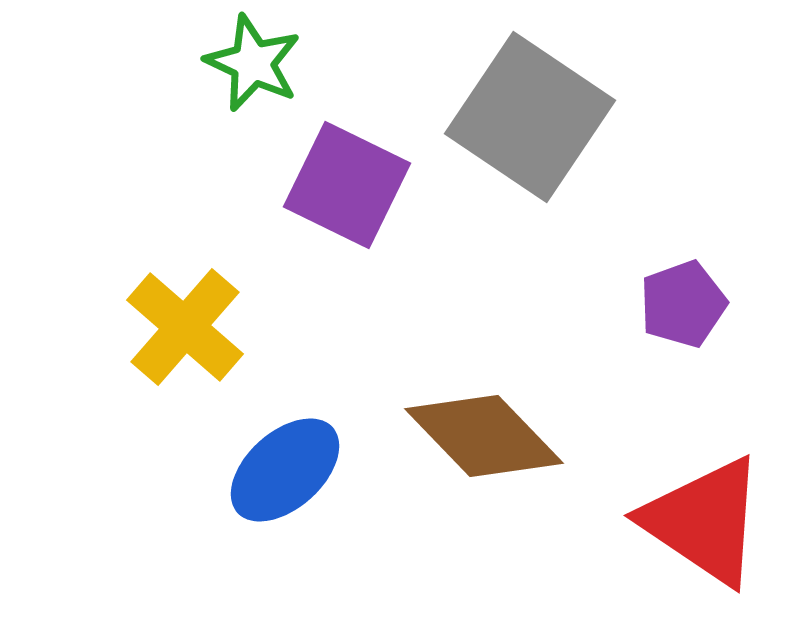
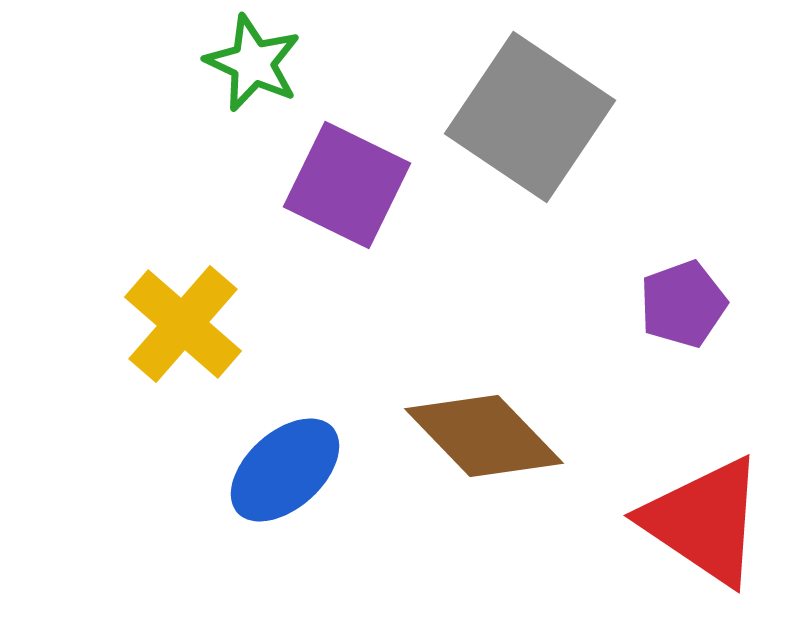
yellow cross: moved 2 px left, 3 px up
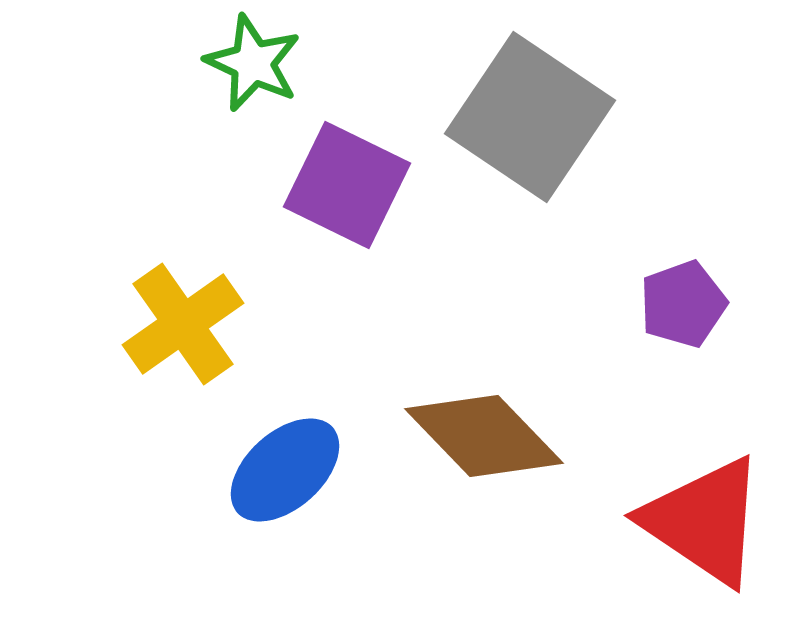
yellow cross: rotated 14 degrees clockwise
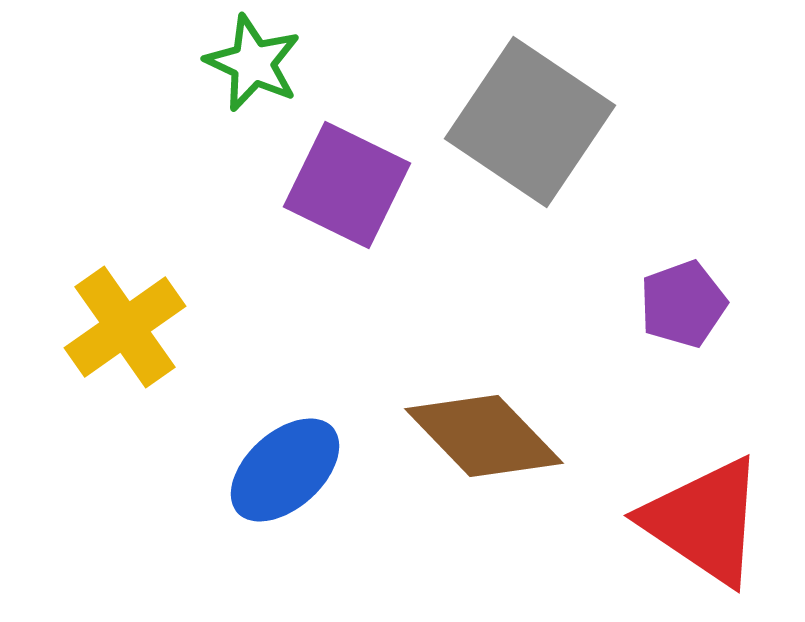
gray square: moved 5 px down
yellow cross: moved 58 px left, 3 px down
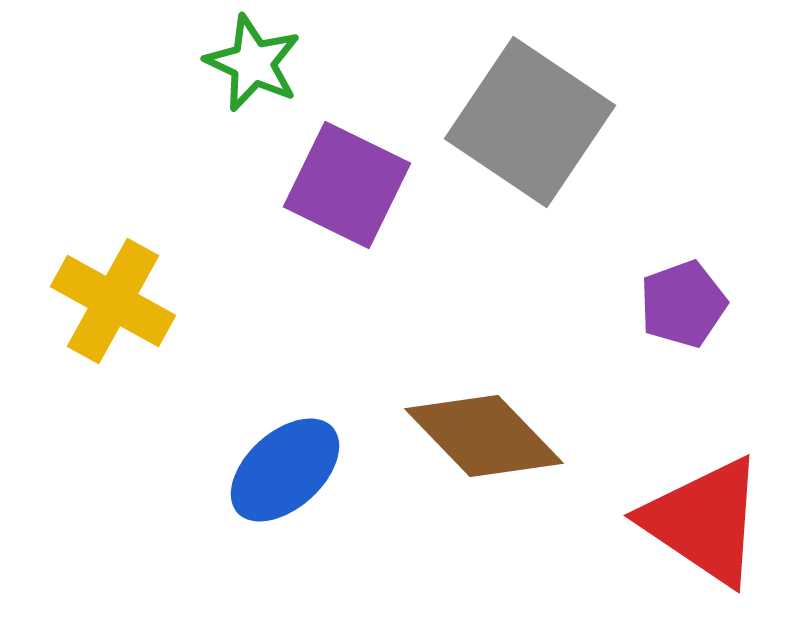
yellow cross: moved 12 px left, 26 px up; rotated 26 degrees counterclockwise
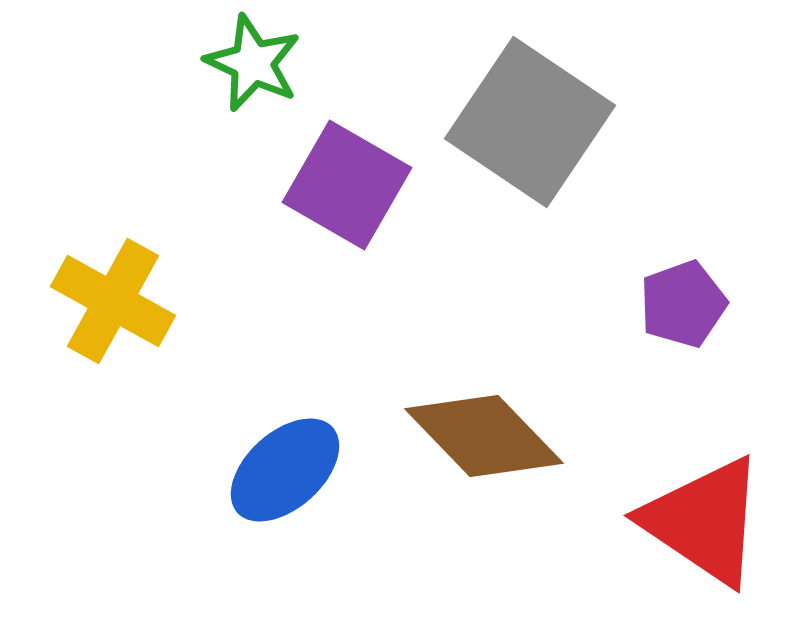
purple square: rotated 4 degrees clockwise
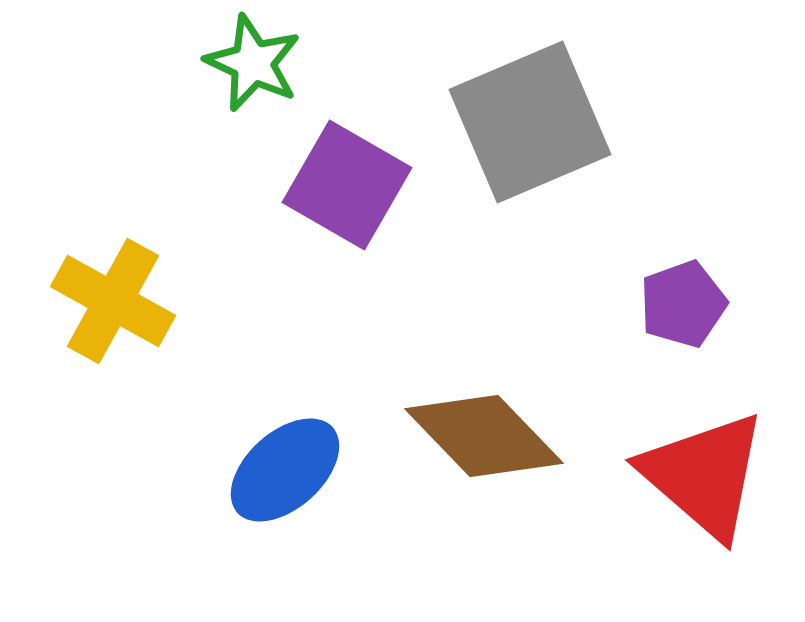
gray square: rotated 33 degrees clockwise
red triangle: moved 46 px up; rotated 7 degrees clockwise
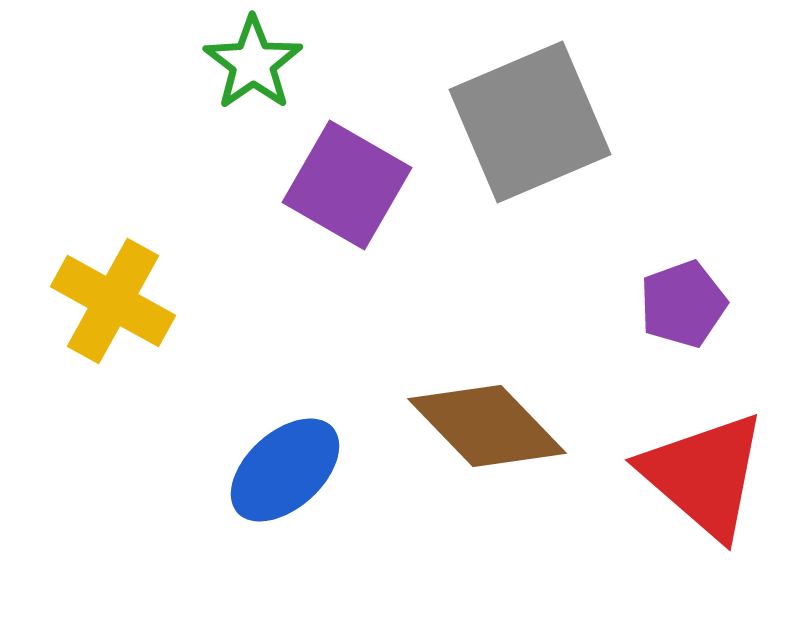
green star: rotated 12 degrees clockwise
brown diamond: moved 3 px right, 10 px up
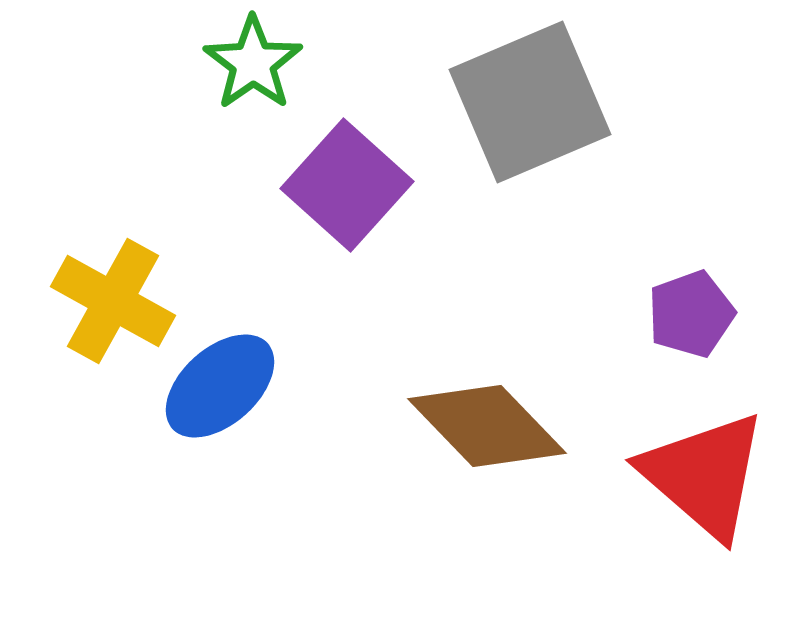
gray square: moved 20 px up
purple square: rotated 12 degrees clockwise
purple pentagon: moved 8 px right, 10 px down
blue ellipse: moved 65 px left, 84 px up
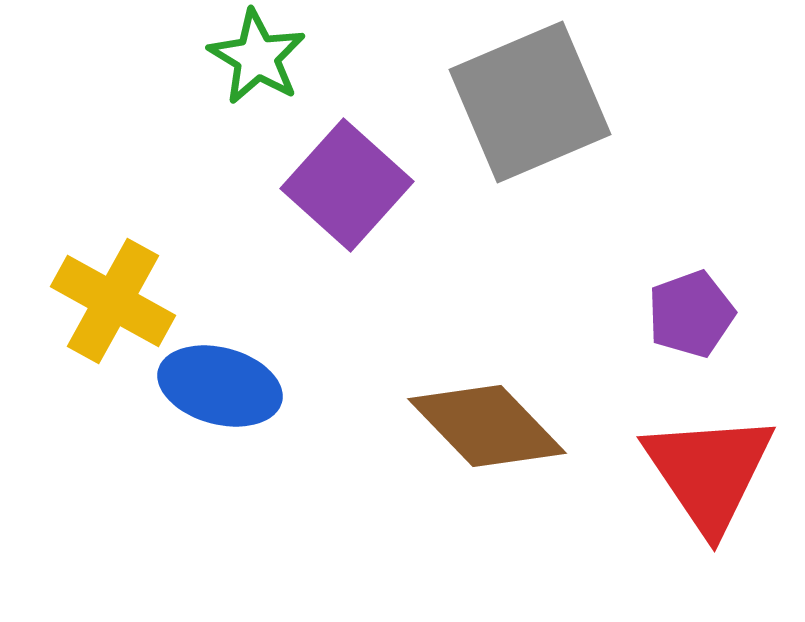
green star: moved 4 px right, 6 px up; rotated 6 degrees counterclockwise
blue ellipse: rotated 57 degrees clockwise
red triangle: moved 5 px right, 3 px up; rotated 15 degrees clockwise
